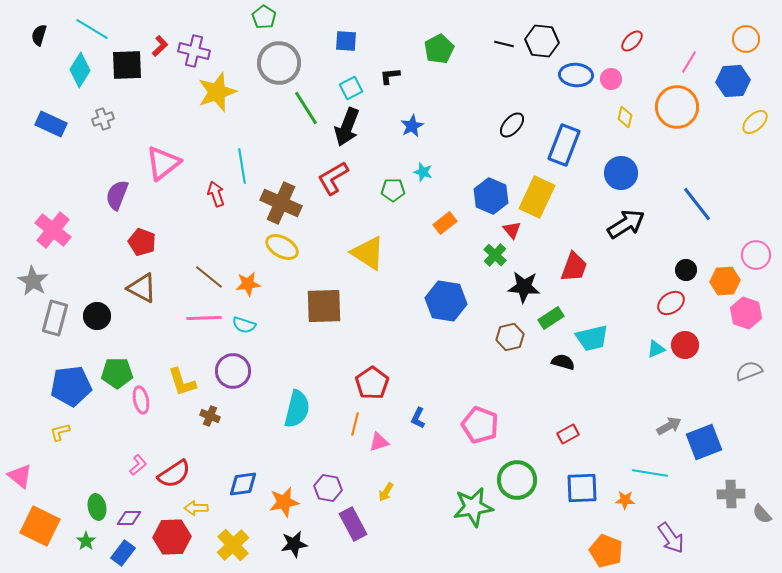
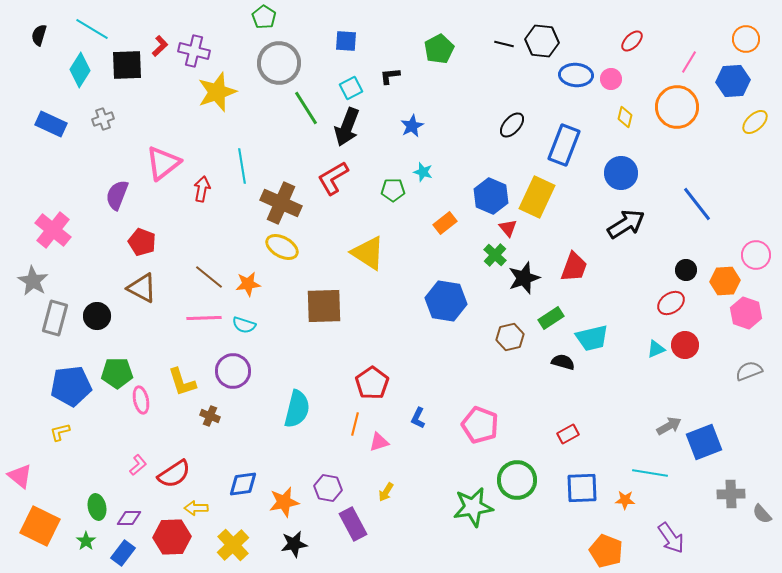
red arrow at (216, 194): moved 14 px left, 5 px up; rotated 30 degrees clockwise
red triangle at (512, 230): moved 4 px left, 2 px up
black star at (524, 287): moved 9 px up; rotated 24 degrees counterclockwise
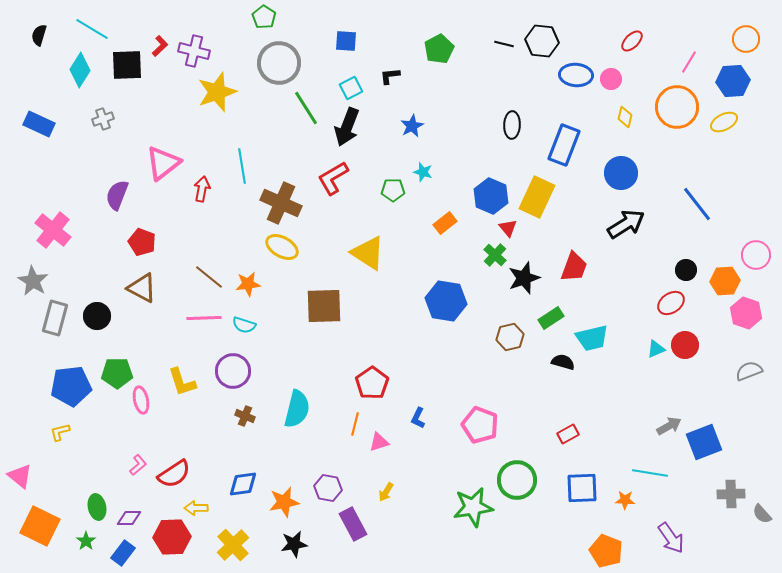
yellow ellipse at (755, 122): moved 31 px left; rotated 16 degrees clockwise
blue rectangle at (51, 124): moved 12 px left
black ellipse at (512, 125): rotated 40 degrees counterclockwise
brown cross at (210, 416): moved 35 px right
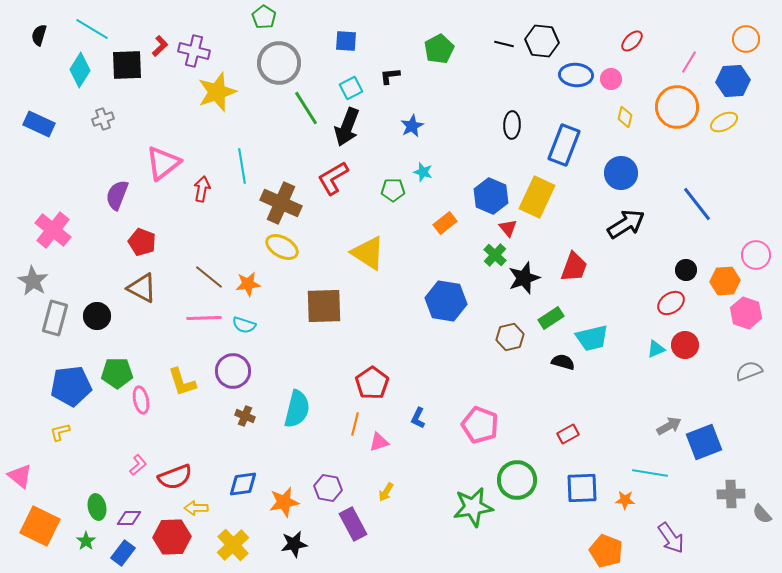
red semicircle at (174, 474): moved 1 px right, 3 px down; rotated 12 degrees clockwise
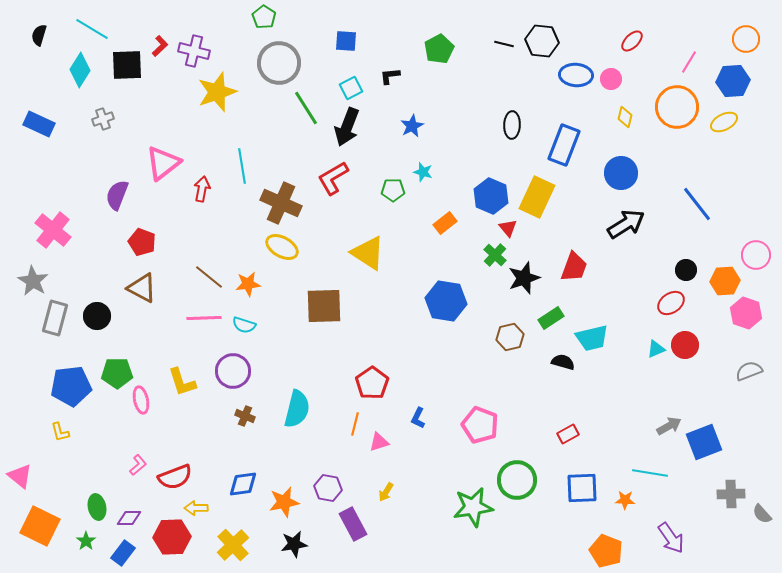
yellow L-shape at (60, 432): rotated 90 degrees counterclockwise
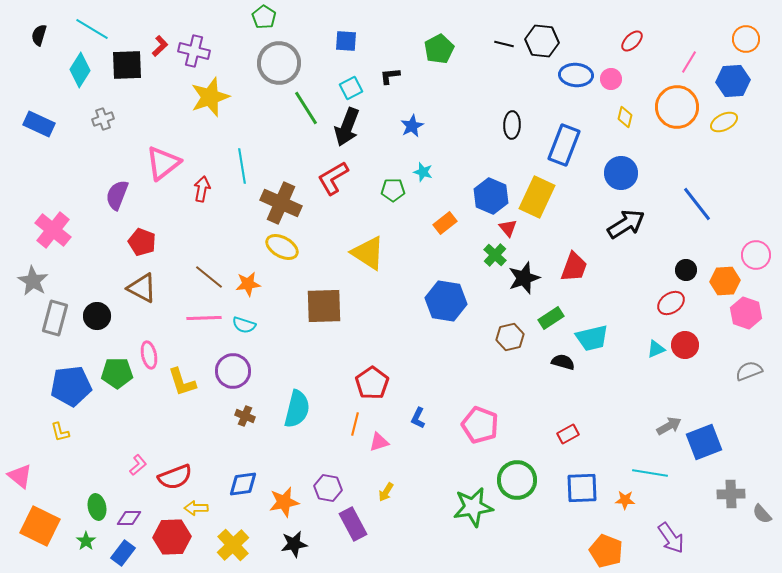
yellow star at (217, 92): moved 7 px left, 5 px down
pink ellipse at (141, 400): moved 8 px right, 45 px up
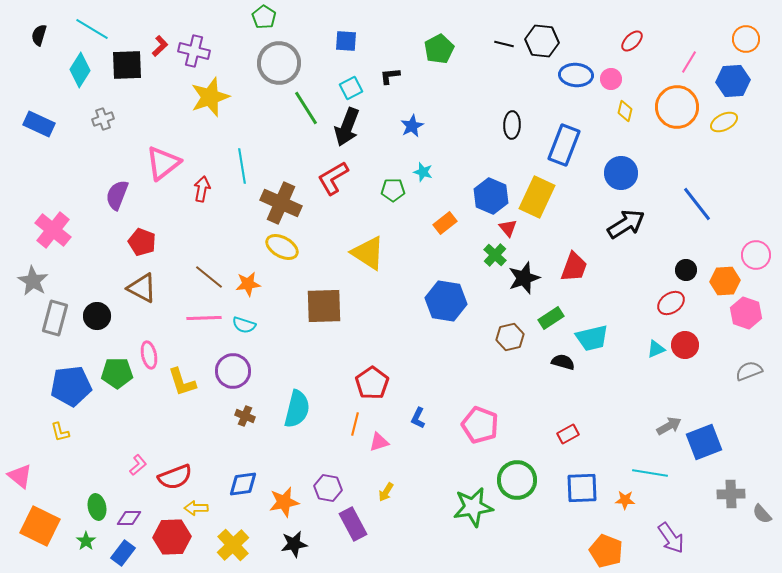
yellow diamond at (625, 117): moved 6 px up
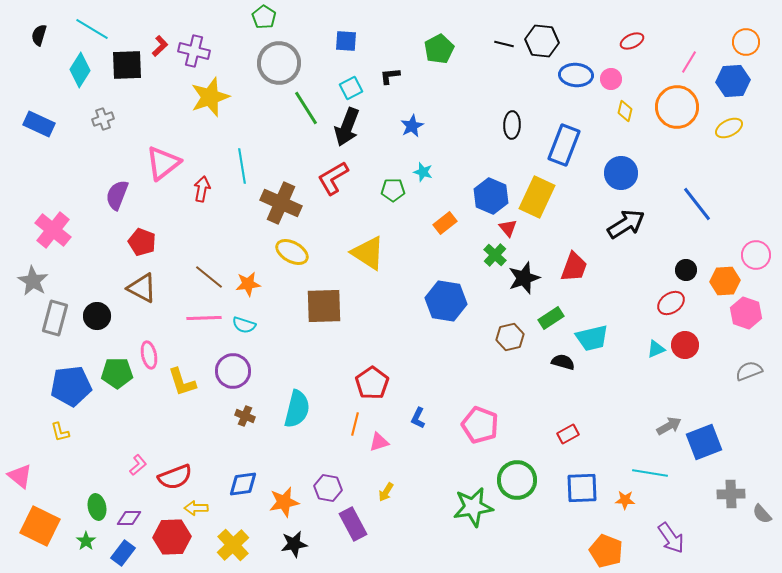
orange circle at (746, 39): moved 3 px down
red ellipse at (632, 41): rotated 20 degrees clockwise
yellow ellipse at (724, 122): moved 5 px right, 6 px down
yellow ellipse at (282, 247): moved 10 px right, 5 px down
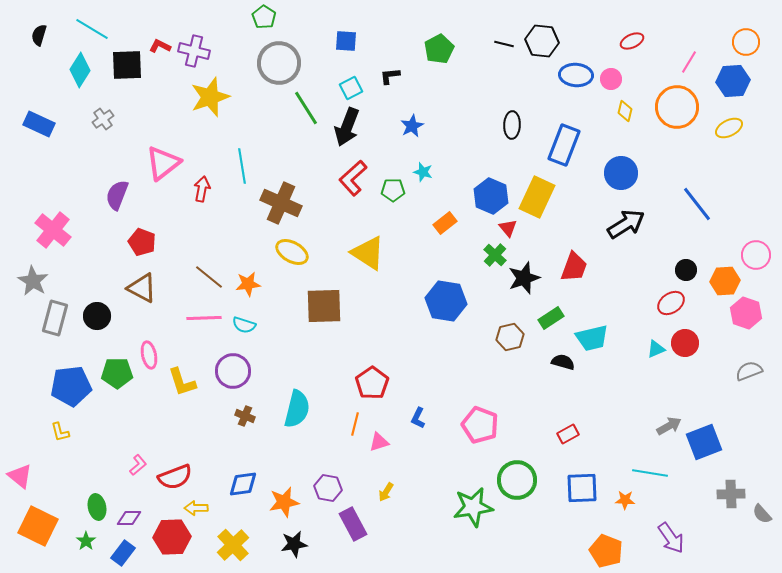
red L-shape at (160, 46): rotated 110 degrees counterclockwise
gray cross at (103, 119): rotated 15 degrees counterclockwise
red L-shape at (333, 178): moved 20 px right; rotated 12 degrees counterclockwise
red circle at (685, 345): moved 2 px up
orange square at (40, 526): moved 2 px left
